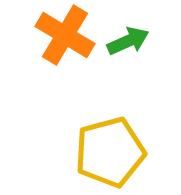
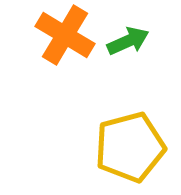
yellow pentagon: moved 20 px right, 5 px up
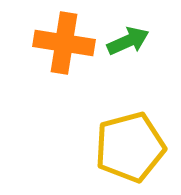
orange cross: moved 1 px left, 8 px down; rotated 22 degrees counterclockwise
